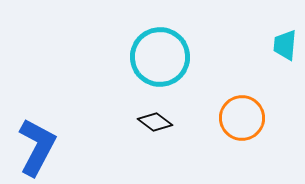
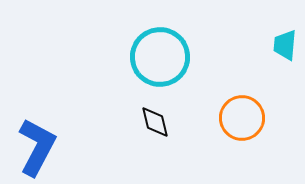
black diamond: rotated 40 degrees clockwise
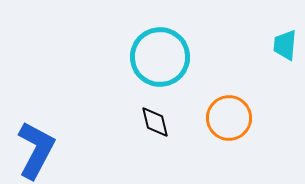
orange circle: moved 13 px left
blue L-shape: moved 1 px left, 3 px down
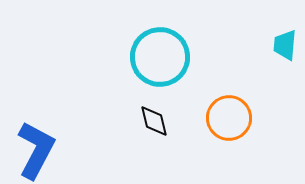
black diamond: moved 1 px left, 1 px up
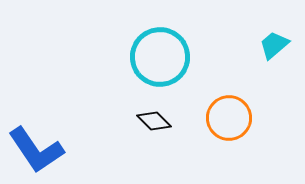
cyan trapezoid: moved 11 px left; rotated 44 degrees clockwise
black diamond: rotated 32 degrees counterclockwise
blue L-shape: rotated 118 degrees clockwise
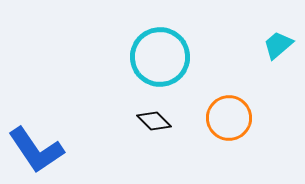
cyan trapezoid: moved 4 px right
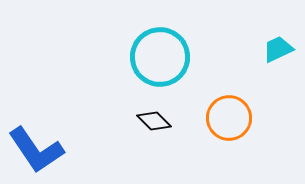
cyan trapezoid: moved 4 px down; rotated 16 degrees clockwise
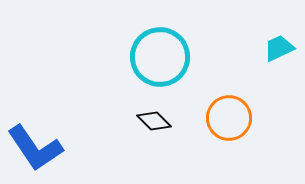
cyan trapezoid: moved 1 px right, 1 px up
blue L-shape: moved 1 px left, 2 px up
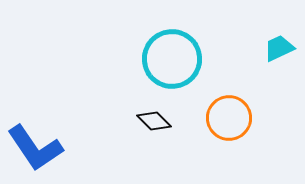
cyan circle: moved 12 px right, 2 px down
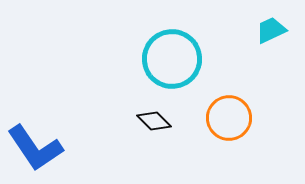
cyan trapezoid: moved 8 px left, 18 px up
